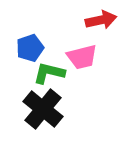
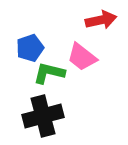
pink trapezoid: rotated 52 degrees clockwise
black cross: moved 7 px down; rotated 36 degrees clockwise
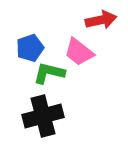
pink trapezoid: moved 3 px left, 5 px up
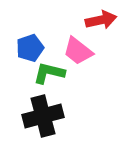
pink trapezoid: moved 1 px left, 1 px up
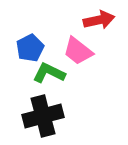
red arrow: moved 2 px left
blue pentagon: rotated 8 degrees counterclockwise
green L-shape: rotated 12 degrees clockwise
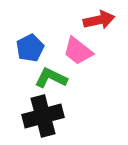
green L-shape: moved 2 px right, 5 px down
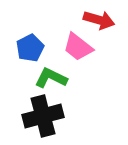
red arrow: rotated 28 degrees clockwise
pink trapezoid: moved 4 px up
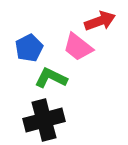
red arrow: moved 1 px right, 1 px down; rotated 36 degrees counterclockwise
blue pentagon: moved 1 px left
black cross: moved 1 px right, 4 px down
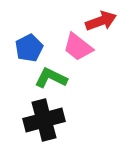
red arrow: moved 1 px right
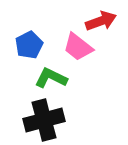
blue pentagon: moved 3 px up
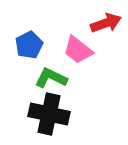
red arrow: moved 5 px right, 2 px down
pink trapezoid: moved 3 px down
black cross: moved 5 px right, 6 px up; rotated 27 degrees clockwise
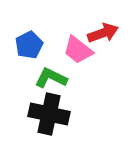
red arrow: moved 3 px left, 10 px down
